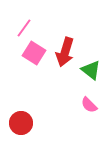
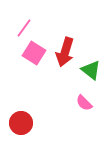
pink semicircle: moved 5 px left, 2 px up
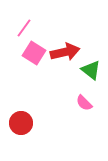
red arrow: rotated 120 degrees counterclockwise
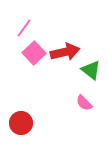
pink square: rotated 15 degrees clockwise
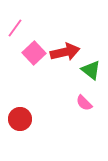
pink line: moved 9 px left
red circle: moved 1 px left, 4 px up
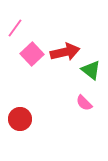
pink square: moved 2 px left, 1 px down
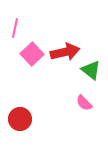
pink line: rotated 24 degrees counterclockwise
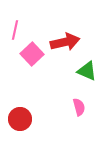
pink line: moved 2 px down
red arrow: moved 10 px up
green triangle: moved 4 px left, 1 px down; rotated 15 degrees counterclockwise
pink semicircle: moved 5 px left, 4 px down; rotated 150 degrees counterclockwise
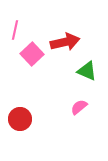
pink semicircle: rotated 114 degrees counterclockwise
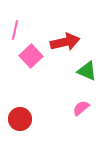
pink square: moved 1 px left, 2 px down
pink semicircle: moved 2 px right, 1 px down
